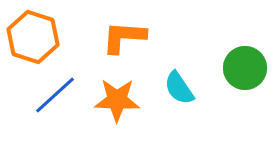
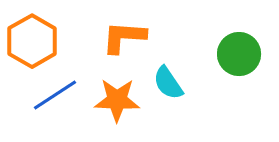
orange hexagon: moved 1 px left, 4 px down; rotated 12 degrees clockwise
green circle: moved 6 px left, 14 px up
cyan semicircle: moved 11 px left, 5 px up
blue line: rotated 9 degrees clockwise
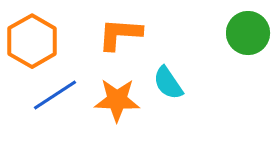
orange L-shape: moved 4 px left, 3 px up
green circle: moved 9 px right, 21 px up
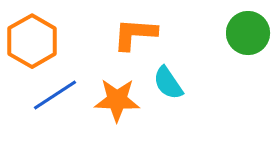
orange L-shape: moved 15 px right
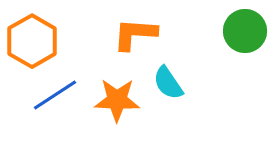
green circle: moved 3 px left, 2 px up
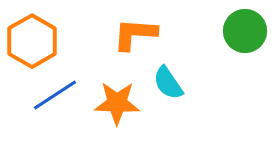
orange star: moved 3 px down
